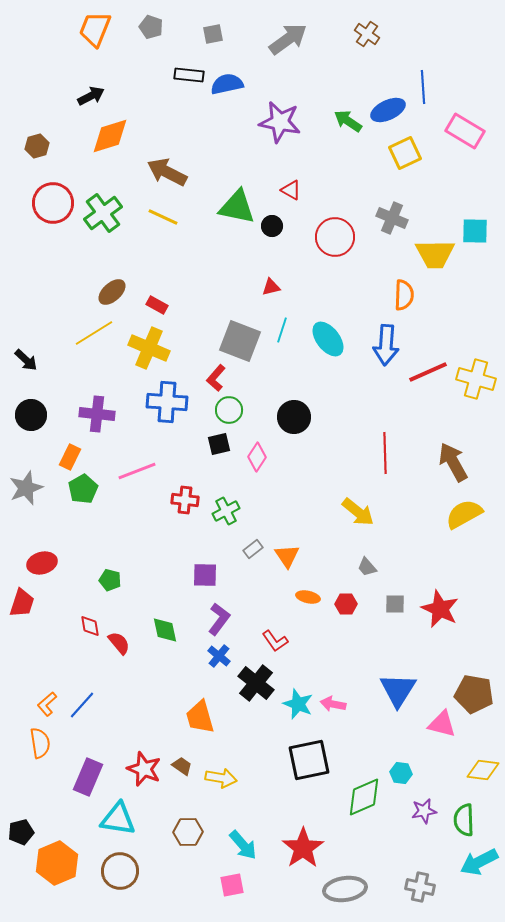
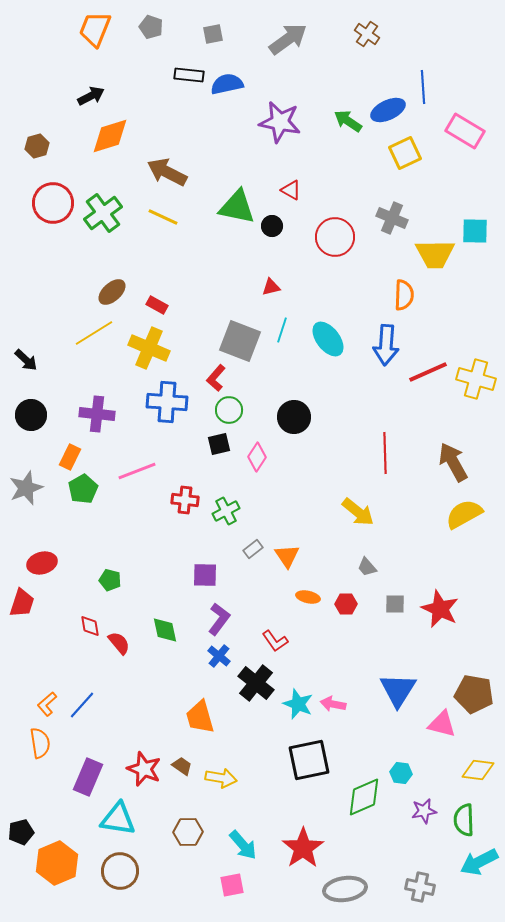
yellow diamond at (483, 770): moved 5 px left
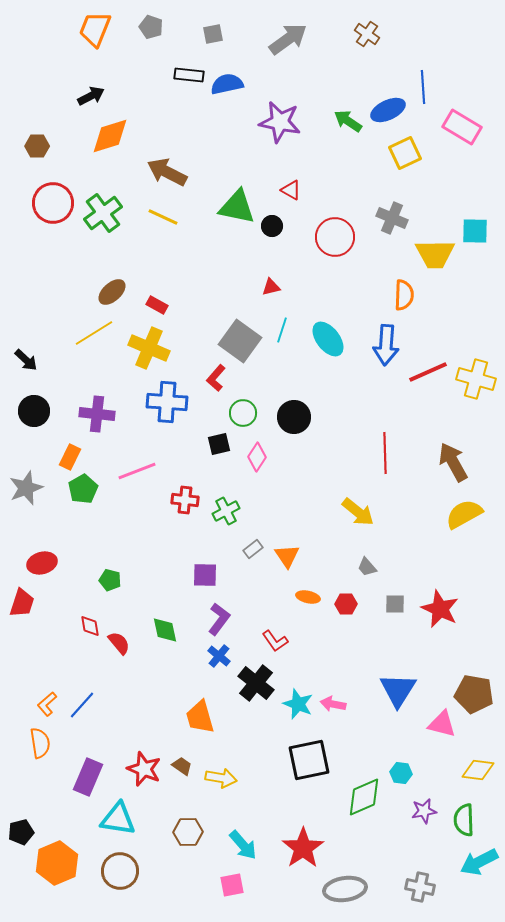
pink rectangle at (465, 131): moved 3 px left, 4 px up
brown hexagon at (37, 146): rotated 15 degrees clockwise
gray square at (240, 341): rotated 15 degrees clockwise
green circle at (229, 410): moved 14 px right, 3 px down
black circle at (31, 415): moved 3 px right, 4 px up
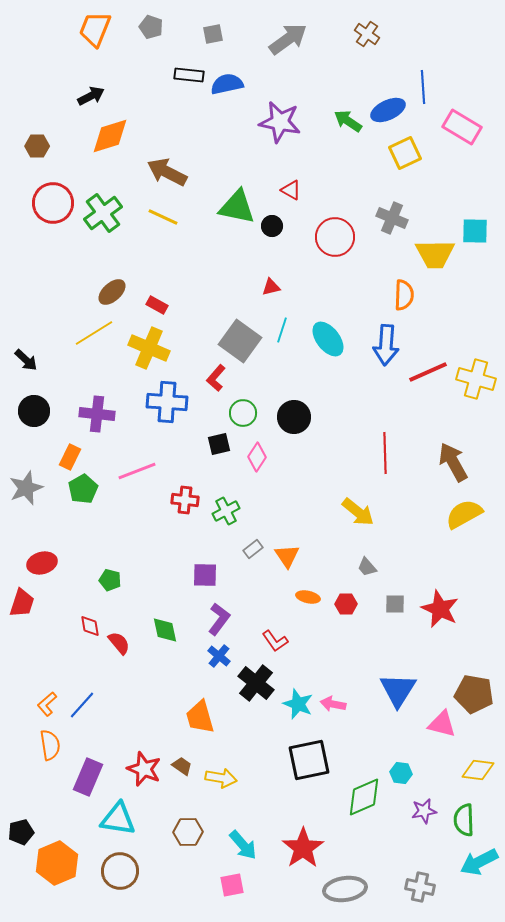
orange semicircle at (40, 743): moved 10 px right, 2 px down
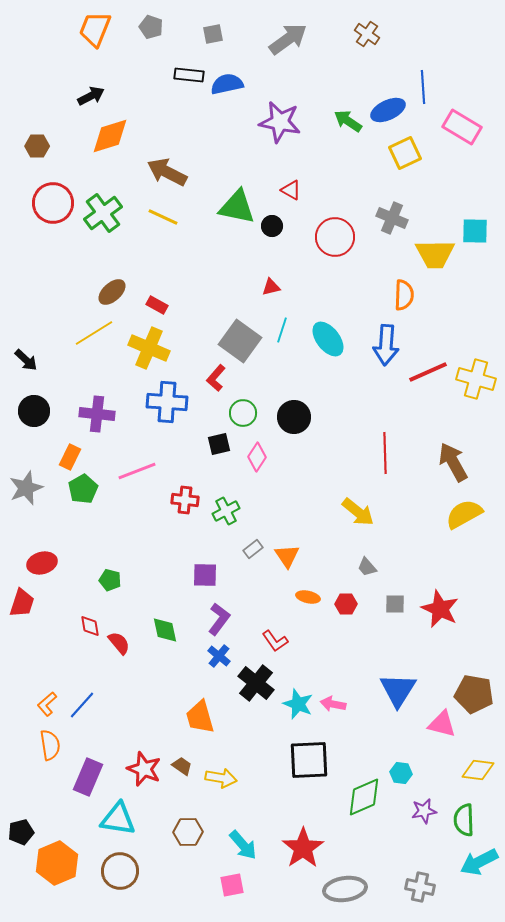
black square at (309, 760): rotated 9 degrees clockwise
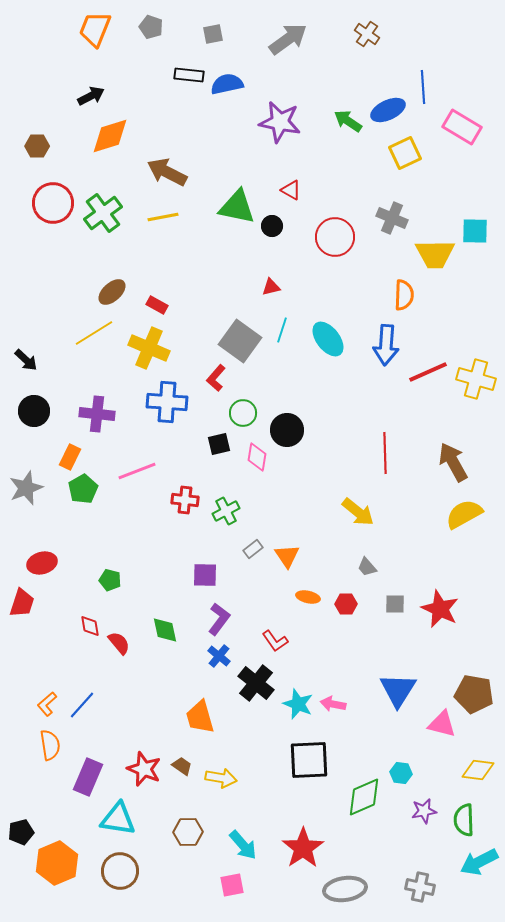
yellow line at (163, 217): rotated 36 degrees counterclockwise
black circle at (294, 417): moved 7 px left, 13 px down
pink diamond at (257, 457): rotated 24 degrees counterclockwise
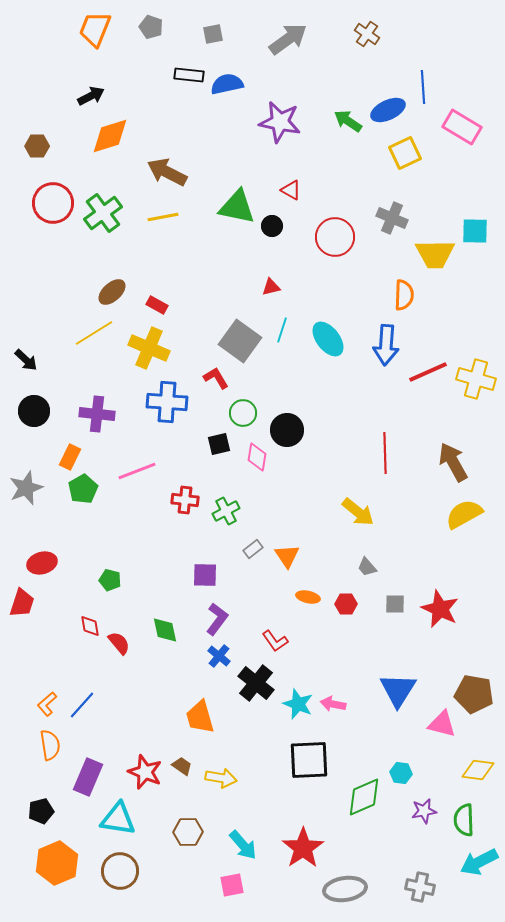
red L-shape at (216, 378): rotated 108 degrees clockwise
purple L-shape at (219, 619): moved 2 px left
red star at (144, 769): moved 1 px right, 3 px down
black pentagon at (21, 832): moved 20 px right, 21 px up
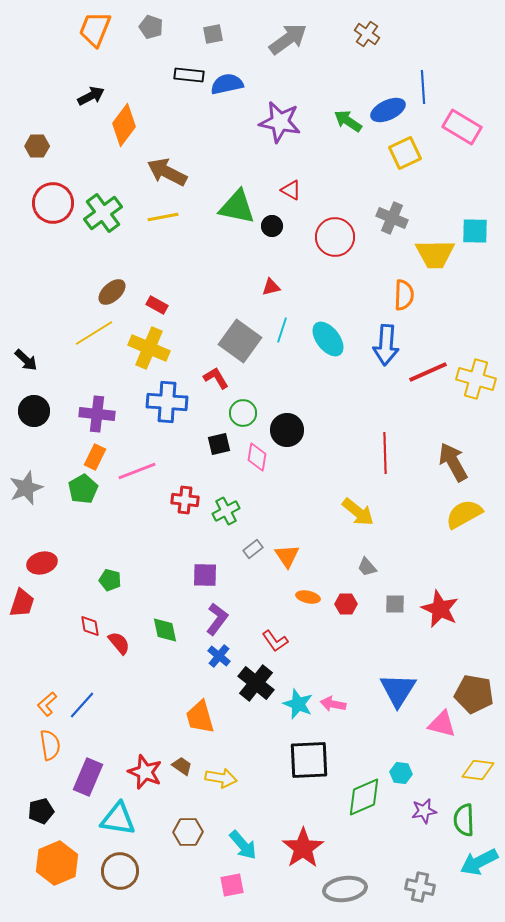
orange diamond at (110, 136): moved 14 px right, 11 px up; rotated 36 degrees counterclockwise
orange rectangle at (70, 457): moved 25 px right
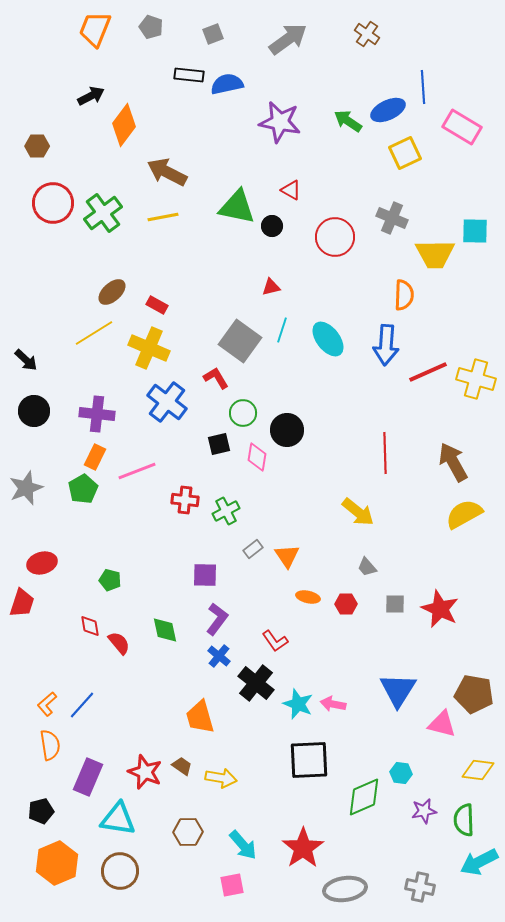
gray square at (213, 34): rotated 10 degrees counterclockwise
blue cross at (167, 402): rotated 33 degrees clockwise
